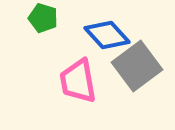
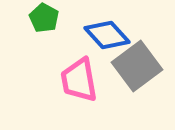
green pentagon: moved 1 px right; rotated 12 degrees clockwise
pink trapezoid: moved 1 px right, 1 px up
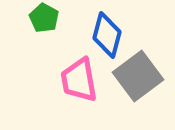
blue diamond: rotated 57 degrees clockwise
gray square: moved 1 px right, 10 px down
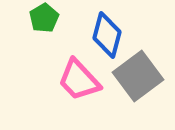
green pentagon: rotated 12 degrees clockwise
pink trapezoid: rotated 33 degrees counterclockwise
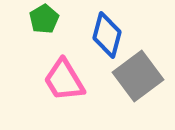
green pentagon: moved 1 px down
pink trapezoid: moved 15 px left; rotated 12 degrees clockwise
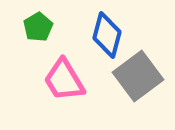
green pentagon: moved 6 px left, 8 px down
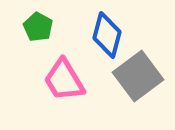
green pentagon: rotated 12 degrees counterclockwise
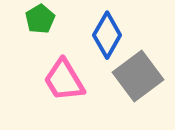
green pentagon: moved 2 px right, 8 px up; rotated 12 degrees clockwise
blue diamond: rotated 15 degrees clockwise
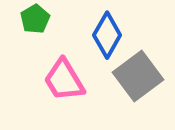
green pentagon: moved 5 px left
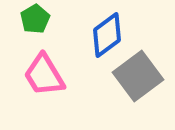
blue diamond: rotated 24 degrees clockwise
pink trapezoid: moved 20 px left, 5 px up
